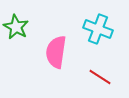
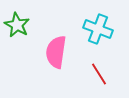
green star: moved 1 px right, 2 px up
red line: moved 1 px left, 3 px up; rotated 25 degrees clockwise
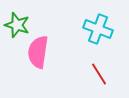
green star: rotated 10 degrees counterclockwise
pink semicircle: moved 18 px left
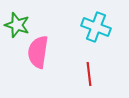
cyan cross: moved 2 px left, 2 px up
red line: moved 10 px left; rotated 25 degrees clockwise
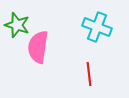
cyan cross: moved 1 px right
pink semicircle: moved 5 px up
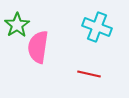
green star: rotated 20 degrees clockwise
red line: rotated 70 degrees counterclockwise
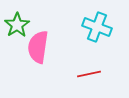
red line: rotated 25 degrees counterclockwise
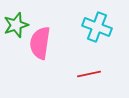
green star: moved 1 px left; rotated 15 degrees clockwise
pink semicircle: moved 2 px right, 4 px up
